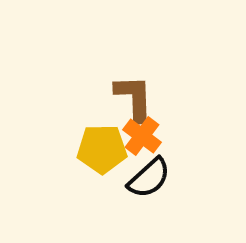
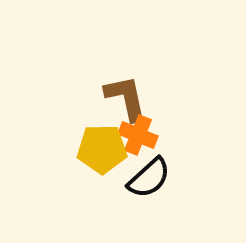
brown L-shape: moved 8 px left; rotated 10 degrees counterclockwise
orange cross: moved 4 px left, 1 px up; rotated 15 degrees counterclockwise
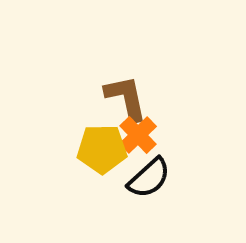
orange cross: rotated 24 degrees clockwise
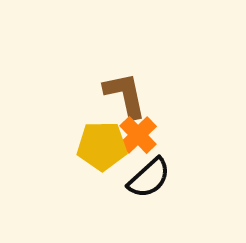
brown L-shape: moved 1 px left, 3 px up
yellow pentagon: moved 3 px up
